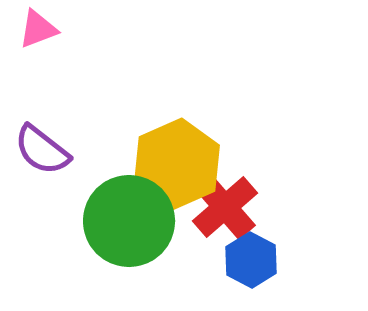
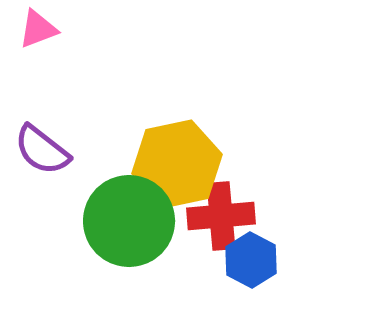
yellow hexagon: rotated 12 degrees clockwise
red cross: moved 4 px left, 9 px down; rotated 36 degrees clockwise
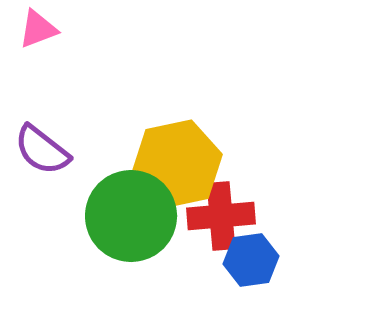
green circle: moved 2 px right, 5 px up
blue hexagon: rotated 24 degrees clockwise
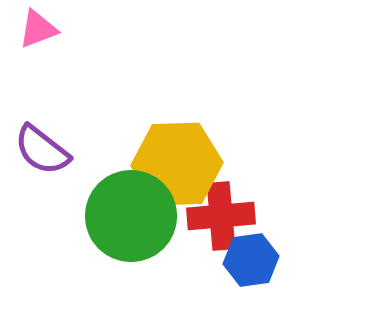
yellow hexagon: rotated 10 degrees clockwise
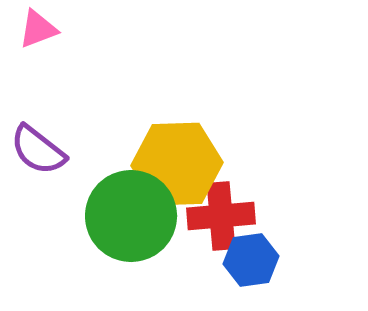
purple semicircle: moved 4 px left
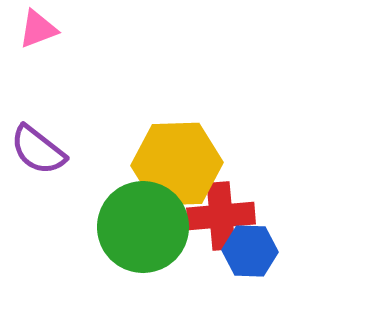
green circle: moved 12 px right, 11 px down
blue hexagon: moved 1 px left, 9 px up; rotated 10 degrees clockwise
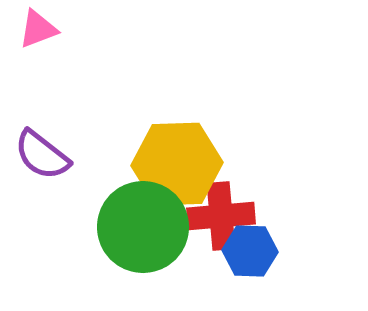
purple semicircle: moved 4 px right, 5 px down
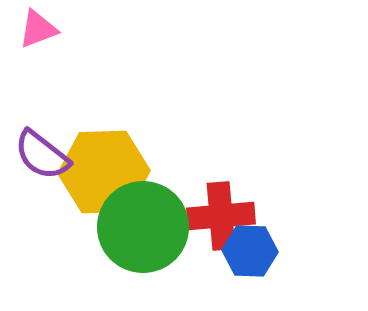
yellow hexagon: moved 73 px left, 8 px down
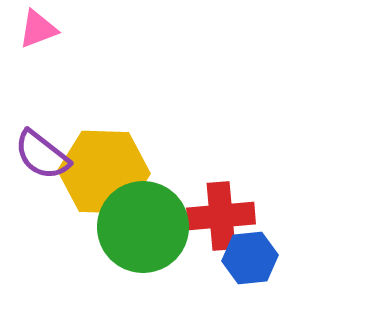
yellow hexagon: rotated 4 degrees clockwise
blue hexagon: moved 7 px down; rotated 8 degrees counterclockwise
